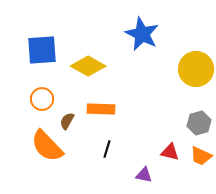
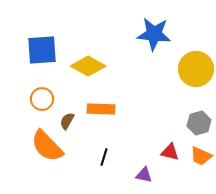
blue star: moved 12 px right; rotated 20 degrees counterclockwise
black line: moved 3 px left, 8 px down
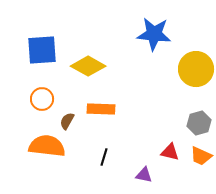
orange semicircle: rotated 141 degrees clockwise
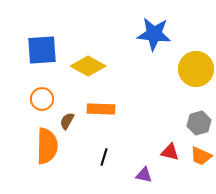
orange semicircle: rotated 84 degrees clockwise
